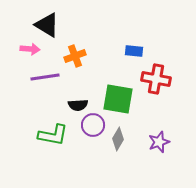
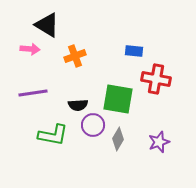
purple line: moved 12 px left, 16 px down
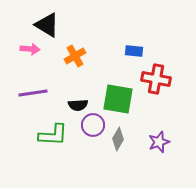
orange cross: rotated 10 degrees counterclockwise
green L-shape: rotated 8 degrees counterclockwise
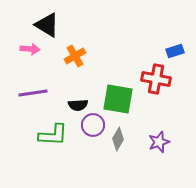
blue rectangle: moved 41 px right; rotated 24 degrees counterclockwise
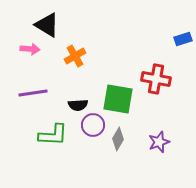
blue rectangle: moved 8 px right, 12 px up
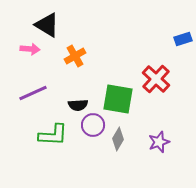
red cross: rotated 32 degrees clockwise
purple line: rotated 16 degrees counterclockwise
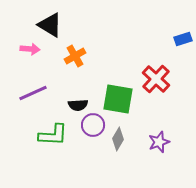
black triangle: moved 3 px right
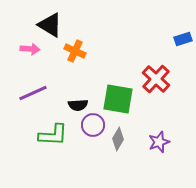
orange cross: moved 5 px up; rotated 35 degrees counterclockwise
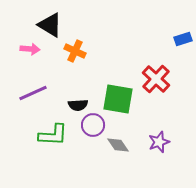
gray diamond: moved 6 px down; rotated 65 degrees counterclockwise
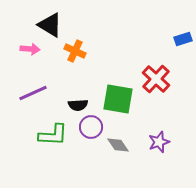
purple circle: moved 2 px left, 2 px down
